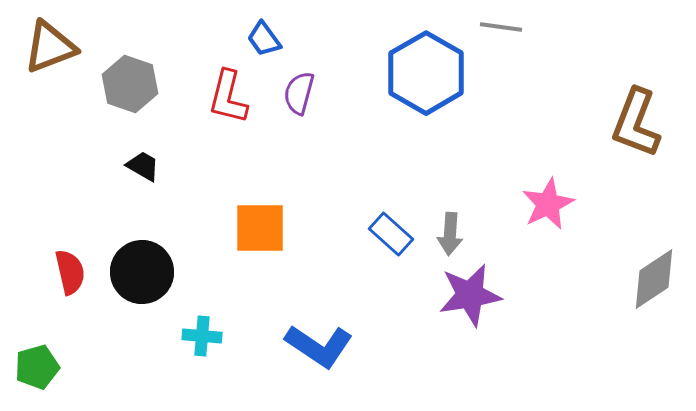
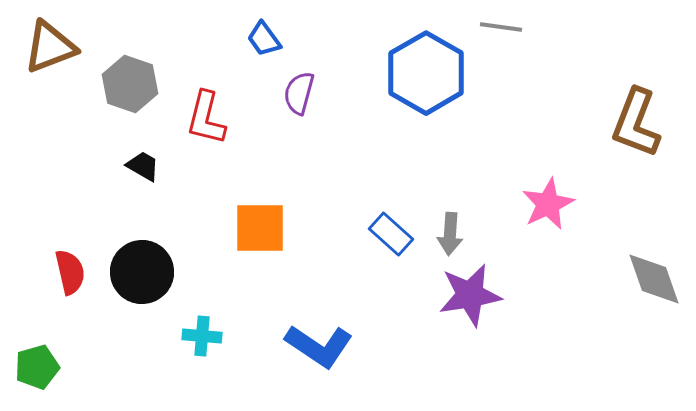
red L-shape: moved 22 px left, 21 px down
gray diamond: rotated 76 degrees counterclockwise
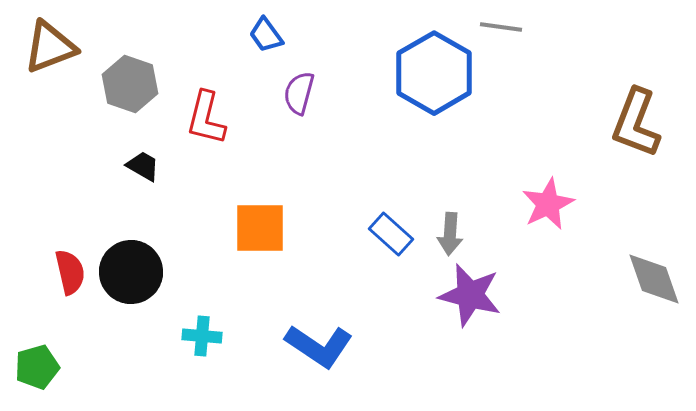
blue trapezoid: moved 2 px right, 4 px up
blue hexagon: moved 8 px right
black circle: moved 11 px left
purple star: rotated 24 degrees clockwise
